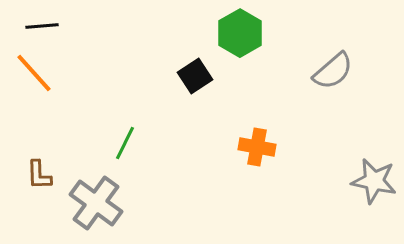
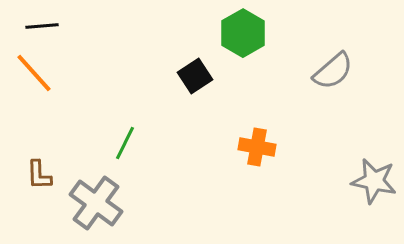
green hexagon: moved 3 px right
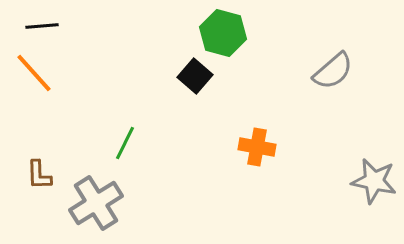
green hexagon: moved 20 px left; rotated 15 degrees counterclockwise
black square: rotated 16 degrees counterclockwise
gray cross: rotated 22 degrees clockwise
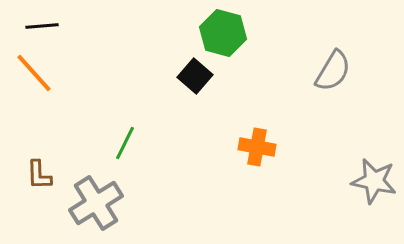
gray semicircle: rotated 18 degrees counterclockwise
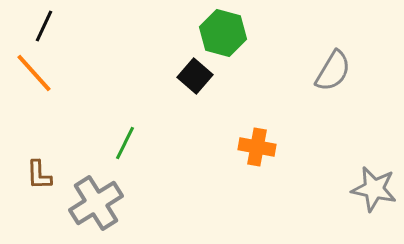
black line: moved 2 px right; rotated 60 degrees counterclockwise
gray star: moved 8 px down
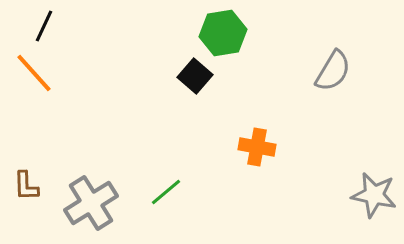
green hexagon: rotated 24 degrees counterclockwise
green line: moved 41 px right, 49 px down; rotated 24 degrees clockwise
brown L-shape: moved 13 px left, 11 px down
gray star: moved 6 px down
gray cross: moved 5 px left
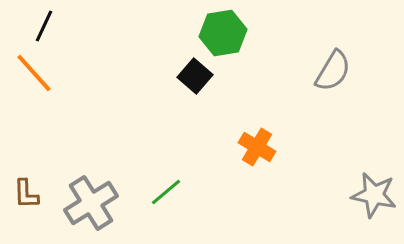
orange cross: rotated 21 degrees clockwise
brown L-shape: moved 8 px down
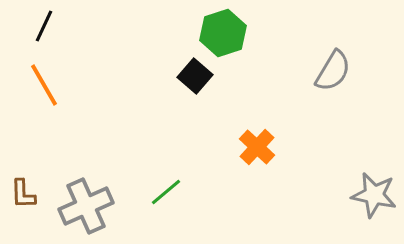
green hexagon: rotated 9 degrees counterclockwise
orange line: moved 10 px right, 12 px down; rotated 12 degrees clockwise
orange cross: rotated 12 degrees clockwise
brown L-shape: moved 3 px left
gray cross: moved 5 px left, 3 px down; rotated 8 degrees clockwise
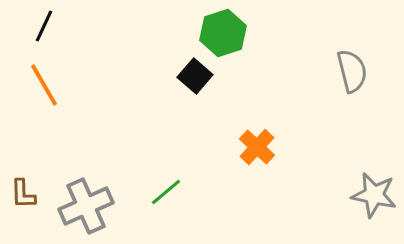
gray semicircle: moved 19 px right; rotated 45 degrees counterclockwise
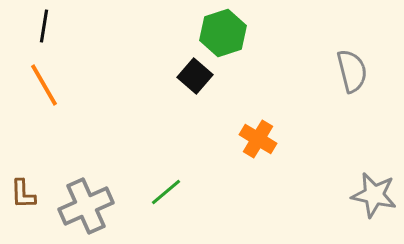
black line: rotated 16 degrees counterclockwise
orange cross: moved 1 px right, 8 px up; rotated 12 degrees counterclockwise
